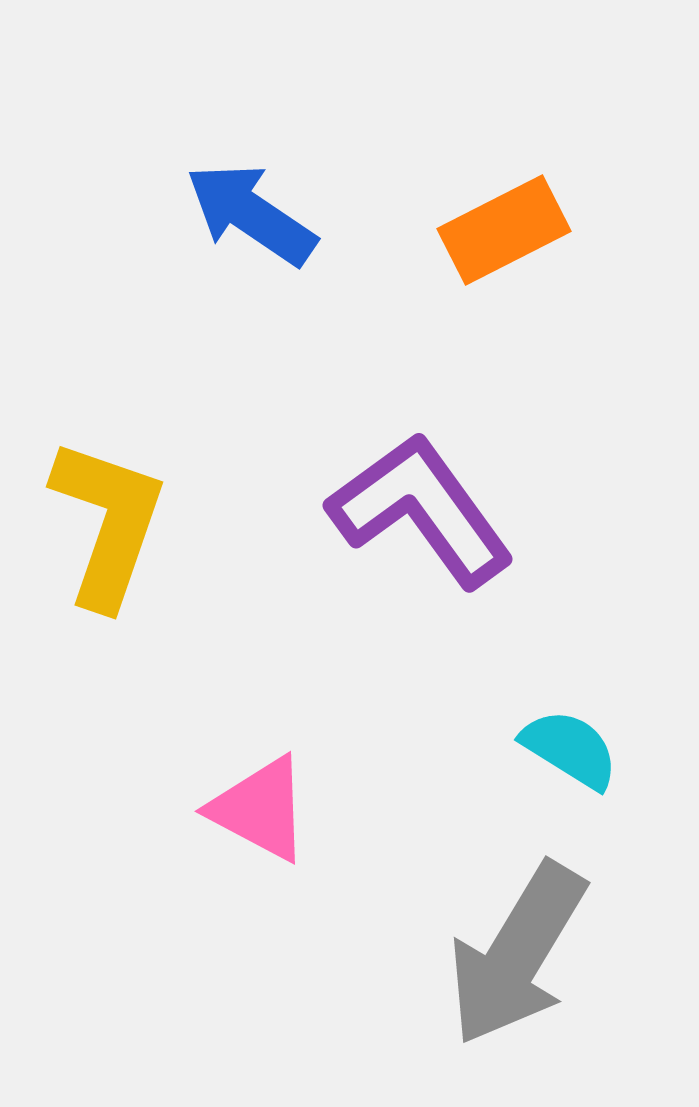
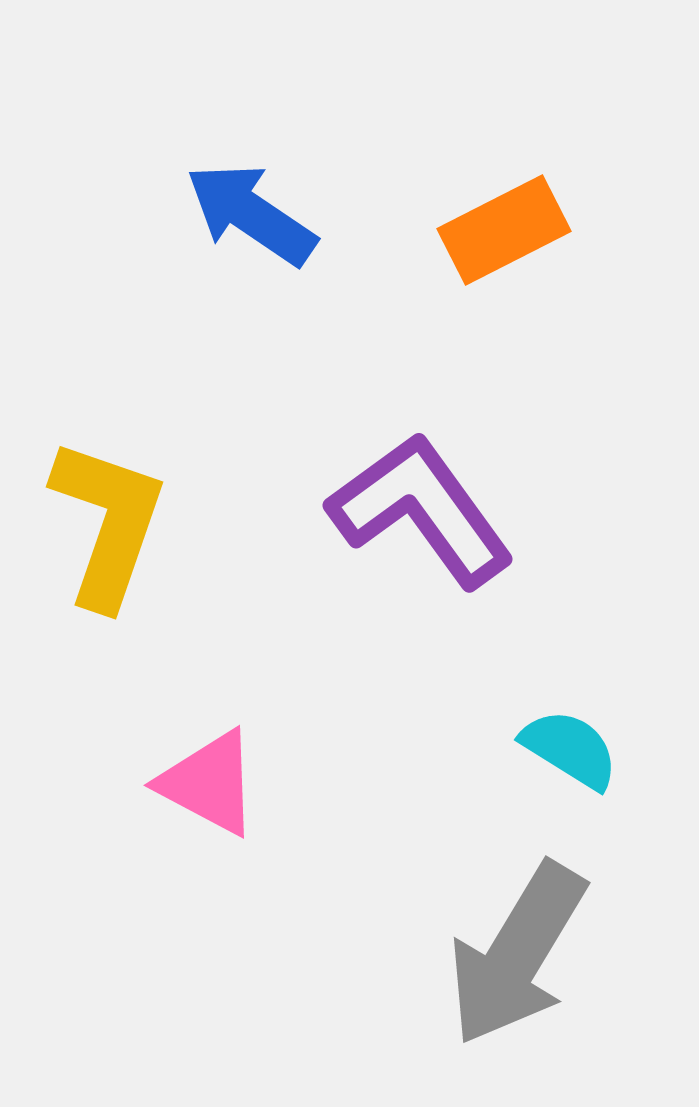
pink triangle: moved 51 px left, 26 px up
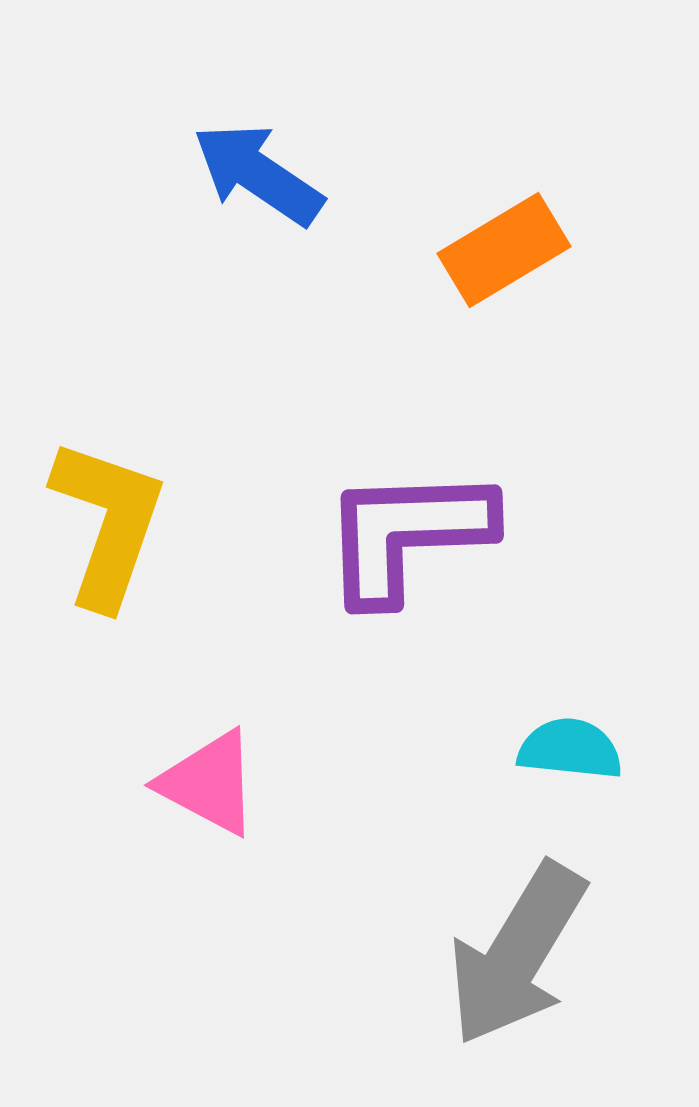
blue arrow: moved 7 px right, 40 px up
orange rectangle: moved 20 px down; rotated 4 degrees counterclockwise
purple L-shape: moved 14 px left, 24 px down; rotated 56 degrees counterclockwise
cyan semicircle: rotated 26 degrees counterclockwise
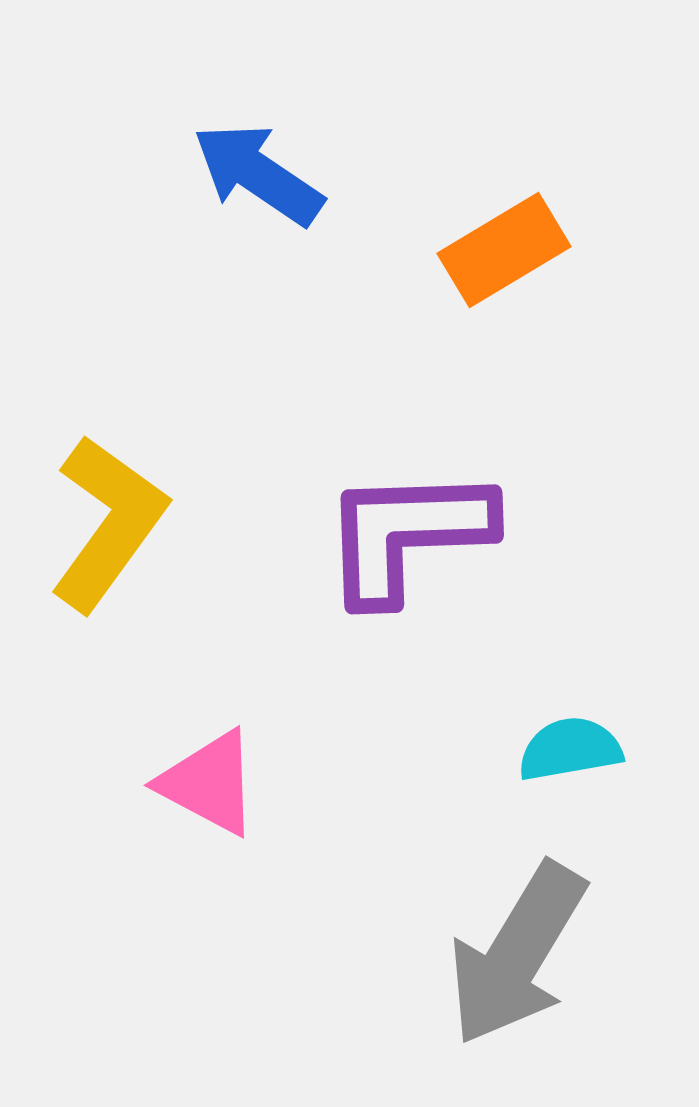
yellow L-shape: rotated 17 degrees clockwise
cyan semicircle: rotated 16 degrees counterclockwise
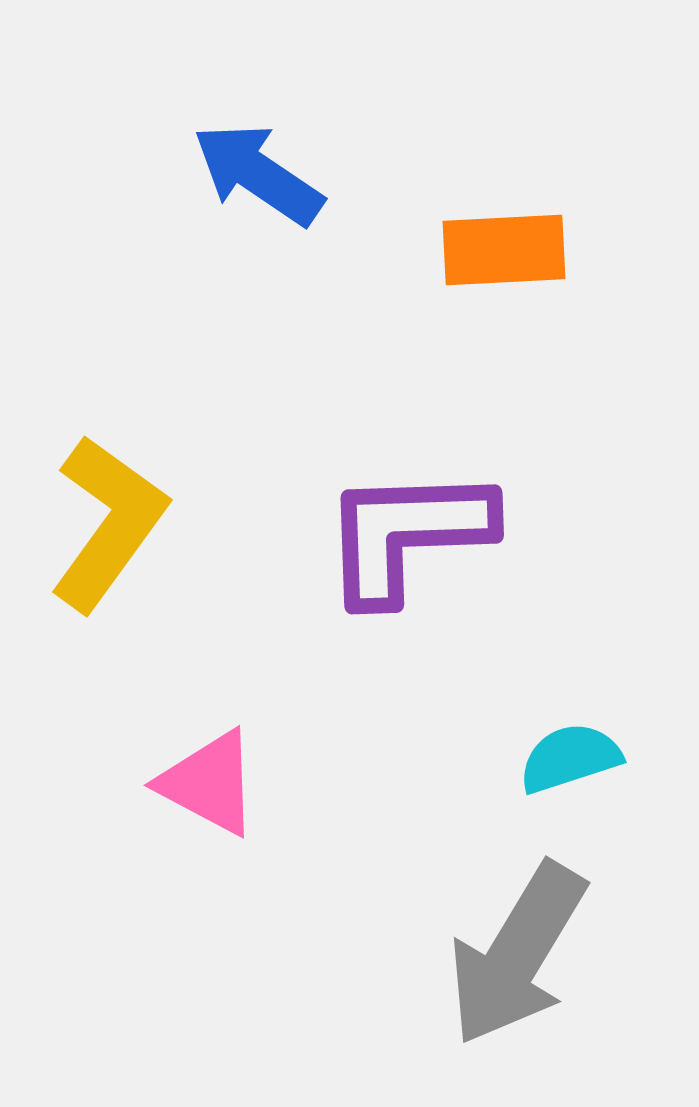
orange rectangle: rotated 28 degrees clockwise
cyan semicircle: moved 9 px down; rotated 8 degrees counterclockwise
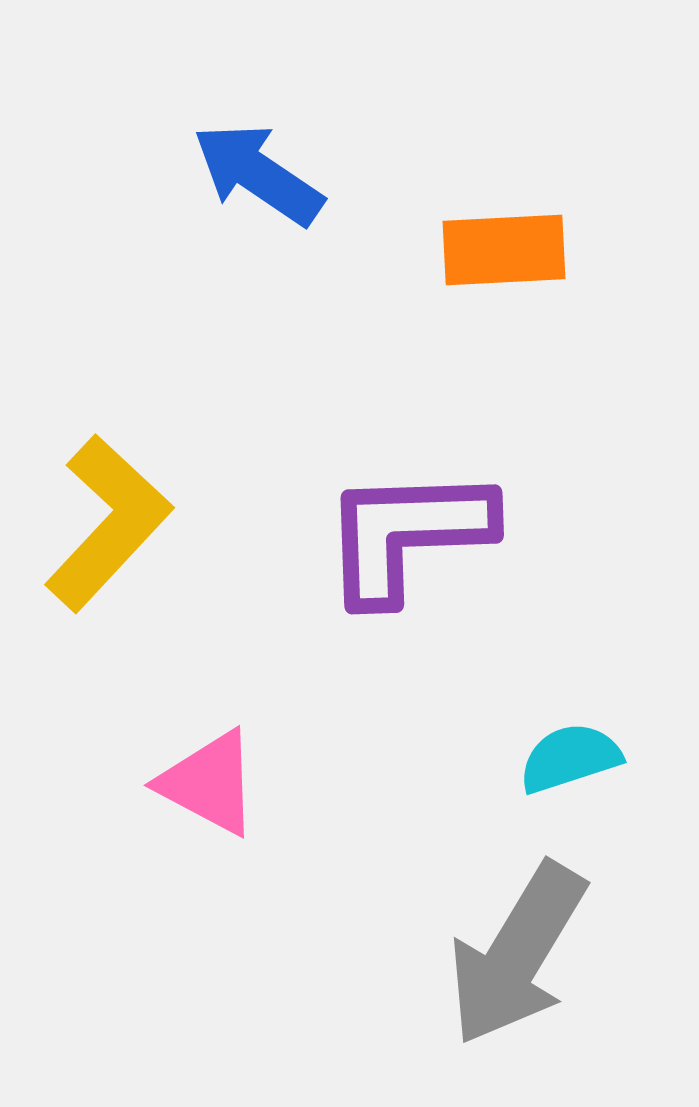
yellow L-shape: rotated 7 degrees clockwise
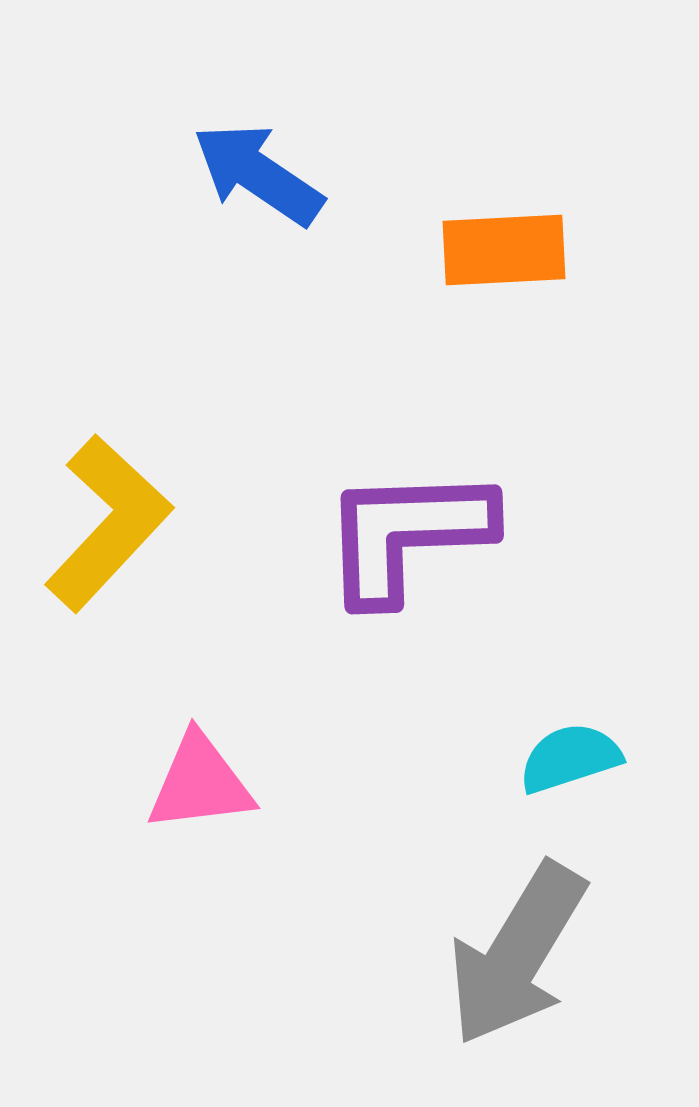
pink triangle: moved 9 px left; rotated 35 degrees counterclockwise
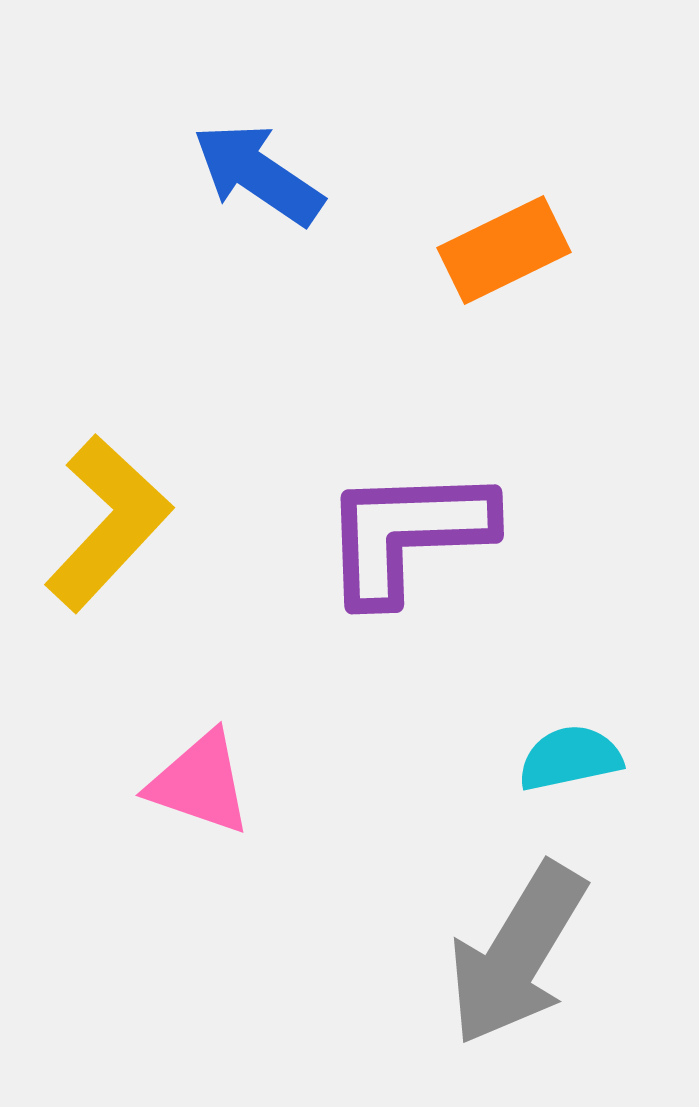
orange rectangle: rotated 23 degrees counterclockwise
cyan semicircle: rotated 6 degrees clockwise
pink triangle: rotated 26 degrees clockwise
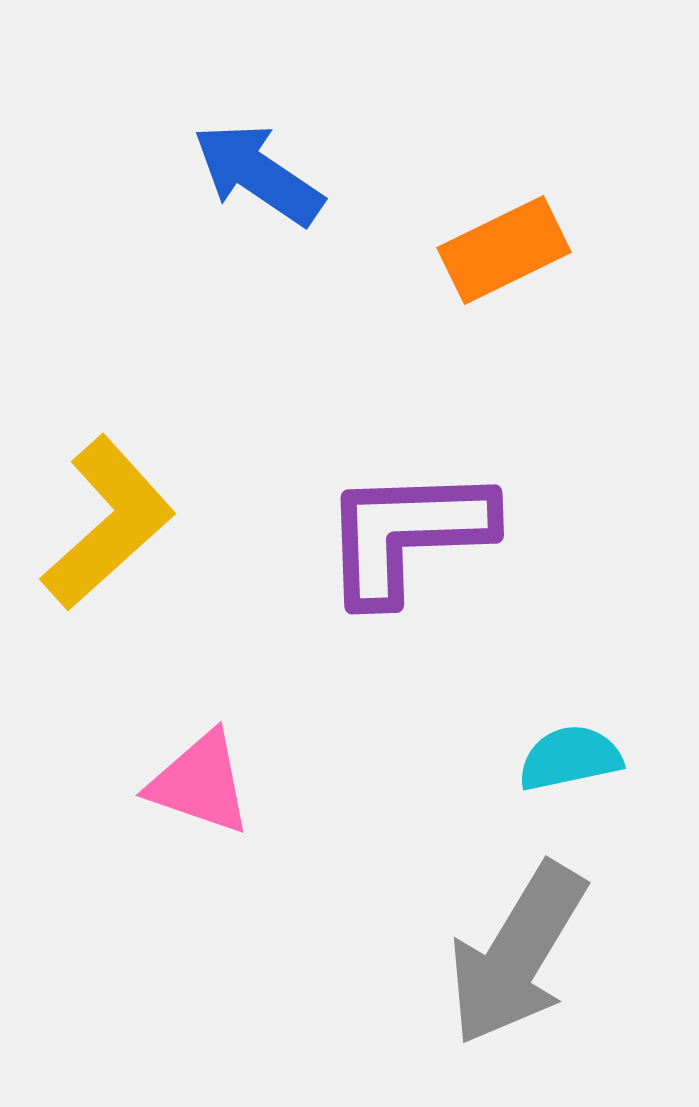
yellow L-shape: rotated 5 degrees clockwise
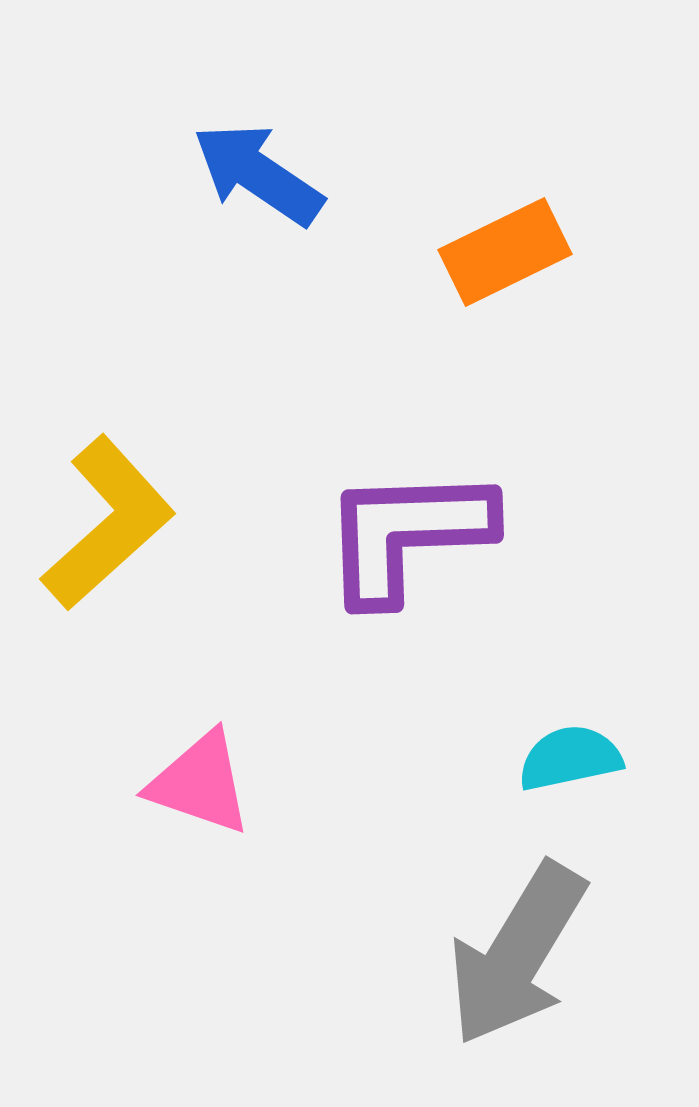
orange rectangle: moved 1 px right, 2 px down
